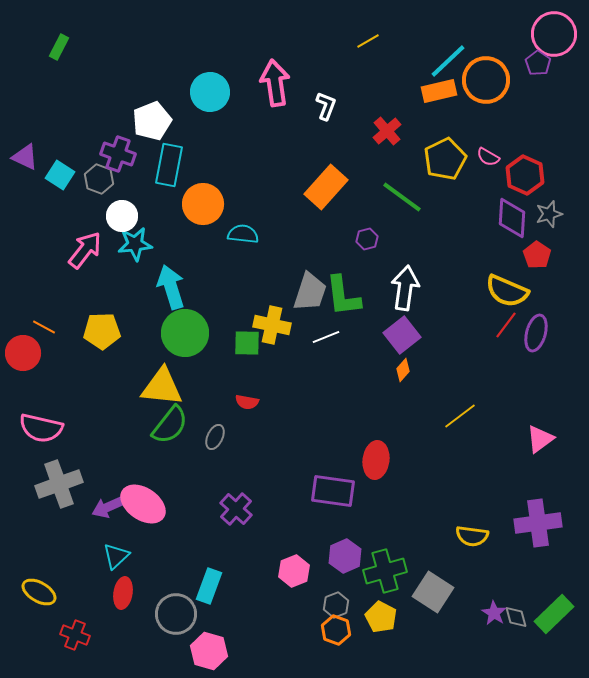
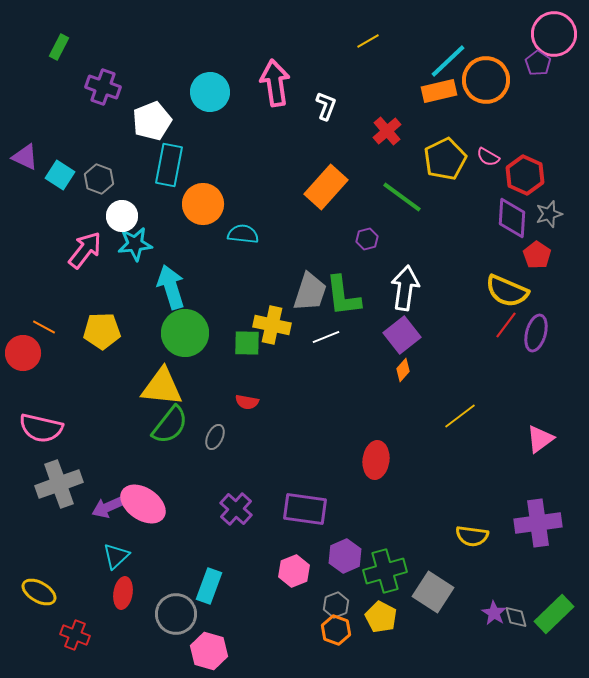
purple cross at (118, 154): moved 15 px left, 67 px up
purple rectangle at (333, 491): moved 28 px left, 18 px down
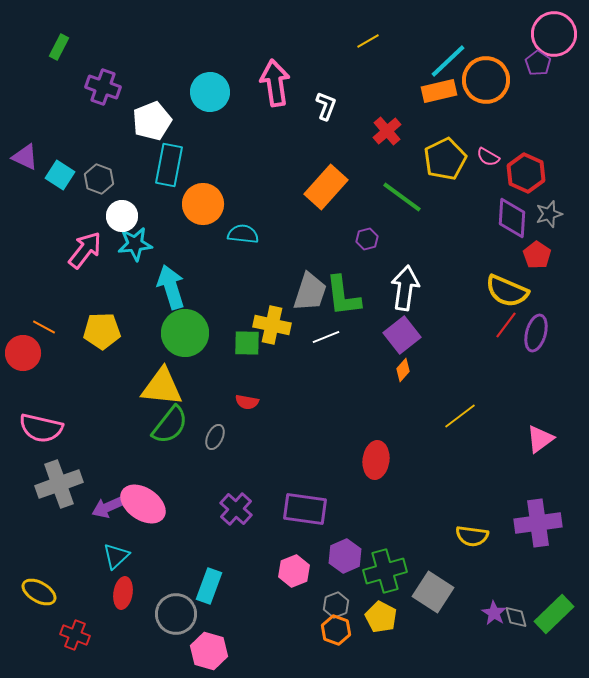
red hexagon at (525, 175): moved 1 px right, 2 px up
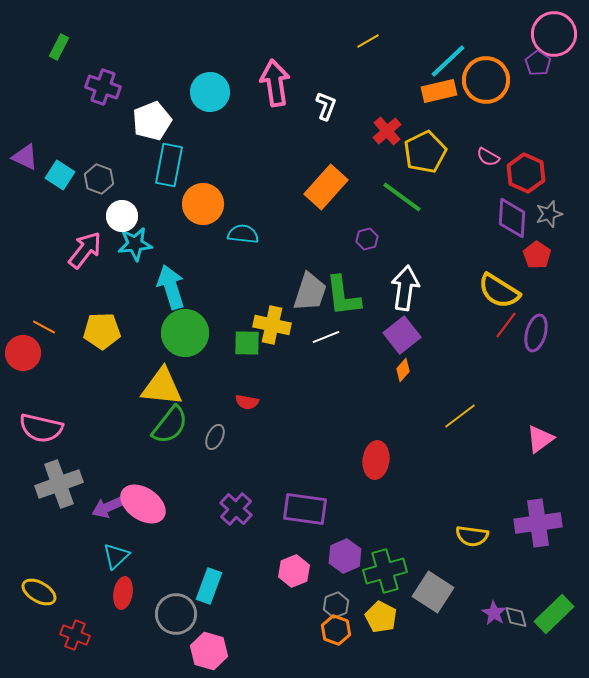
yellow pentagon at (445, 159): moved 20 px left, 7 px up
yellow semicircle at (507, 291): moved 8 px left; rotated 9 degrees clockwise
